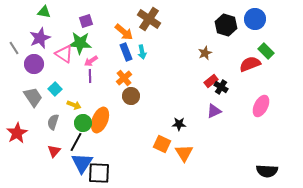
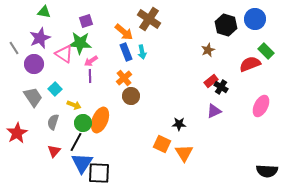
brown star: moved 3 px right, 3 px up
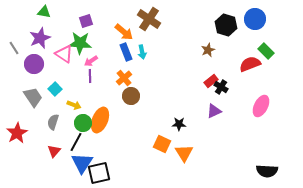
black square: rotated 15 degrees counterclockwise
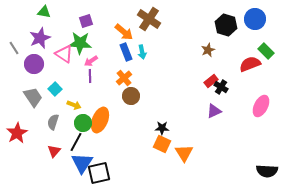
black star: moved 17 px left, 4 px down
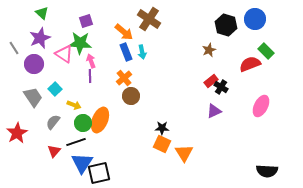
green triangle: moved 2 px left, 1 px down; rotated 32 degrees clockwise
brown star: moved 1 px right
pink arrow: rotated 104 degrees clockwise
gray semicircle: rotated 21 degrees clockwise
black line: rotated 42 degrees clockwise
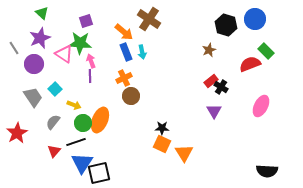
orange cross: rotated 14 degrees clockwise
purple triangle: rotated 35 degrees counterclockwise
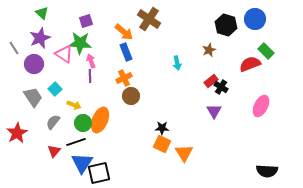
cyan arrow: moved 35 px right, 11 px down
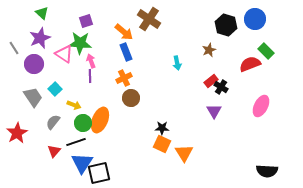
brown circle: moved 2 px down
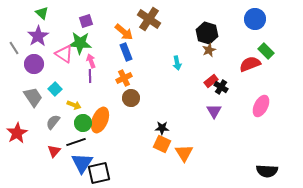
black hexagon: moved 19 px left, 8 px down
purple star: moved 2 px left, 2 px up; rotated 10 degrees counterclockwise
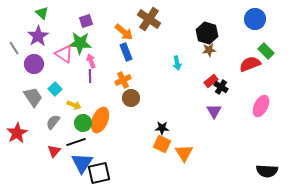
brown star: rotated 16 degrees clockwise
orange cross: moved 1 px left, 2 px down
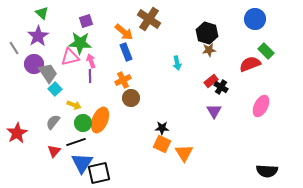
pink triangle: moved 6 px right, 3 px down; rotated 48 degrees counterclockwise
gray trapezoid: moved 15 px right, 24 px up
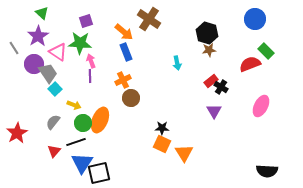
pink triangle: moved 12 px left, 5 px up; rotated 48 degrees clockwise
